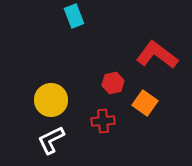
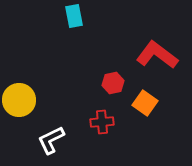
cyan rectangle: rotated 10 degrees clockwise
yellow circle: moved 32 px left
red cross: moved 1 px left, 1 px down
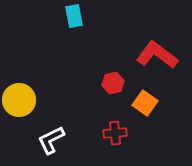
red cross: moved 13 px right, 11 px down
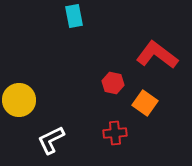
red hexagon: rotated 25 degrees clockwise
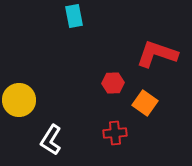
red L-shape: moved 1 px up; rotated 18 degrees counterclockwise
red hexagon: rotated 15 degrees counterclockwise
white L-shape: rotated 32 degrees counterclockwise
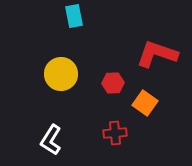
yellow circle: moved 42 px right, 26 px up
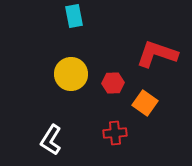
yellow circle: moved 10 px right
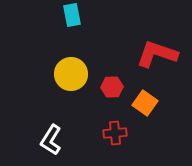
cyan rectangle: moved 2 px left, 1 px up
red hexagon: moved 1 px left, 4 px down
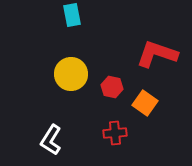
red hexagon: rotated 15 degrees clockwise
